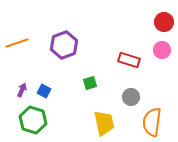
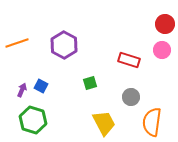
red circle: moved 1 px right, 2 px down
purple hexagon: rotated 12 degrees counterclockwise
blue square: moved 3 px left, 5 px up
yellow trapezoid: rotated 16 degrees counterclockwise
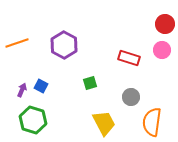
red rectangle: moved 2 px up
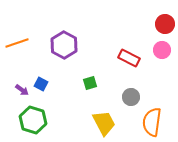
red rectangle: rotated 10 degrees clockwise
blue square: moved 2 px up
purple arrow: rotated 104 degrees clockwise
